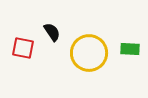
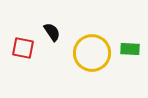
yellow circle: moved 3 px right
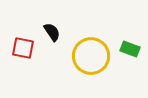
green rectangle: rotated 18 degrees clockwise
yellow circle: moved 1 px left, 3 px down
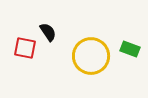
black semicircle: moved 4 px left
red square: moved 2 px right
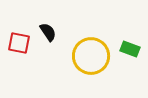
red square: moved 6 px left, 5 px up
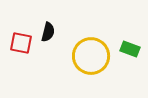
black semicircle: rotated 48 degrees clockwise
red square: moved 2 px right
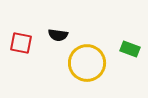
black semicircle: moved 10 px right, 3 px down; rotated 84 degrees clockwise
yellow circle: moved 4 px left, 7 px down
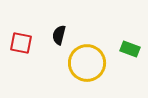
black semicircle: moved 1 px right; rotated 96 degrees clockwise
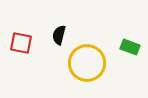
green rectangle: moved 2 px up
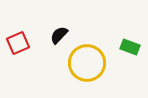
black semicircle: rotated 30 degrees clockwise
red square: moved 3 px left; rotated 35 degrees counterclockwise
